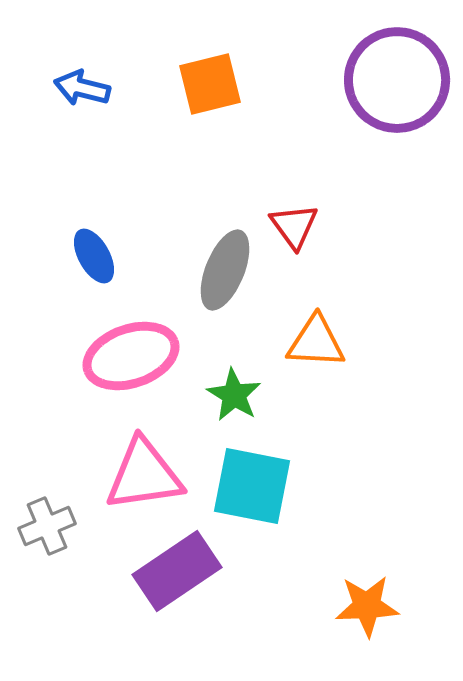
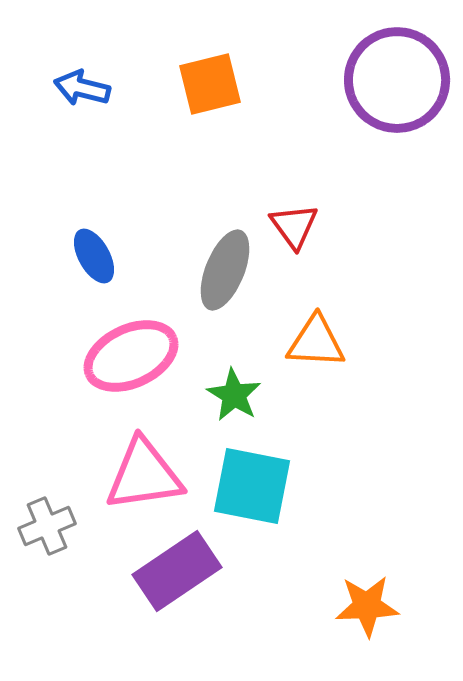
pink ellipse: rotated 6 degrees counterclockwise
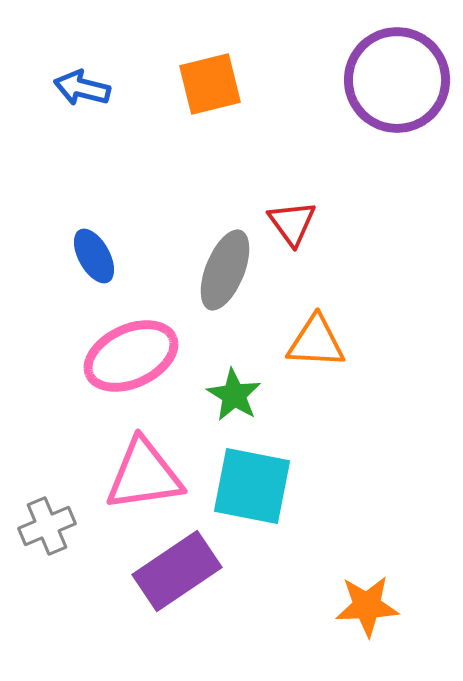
red triangle: moved 2 px left, 3 px up
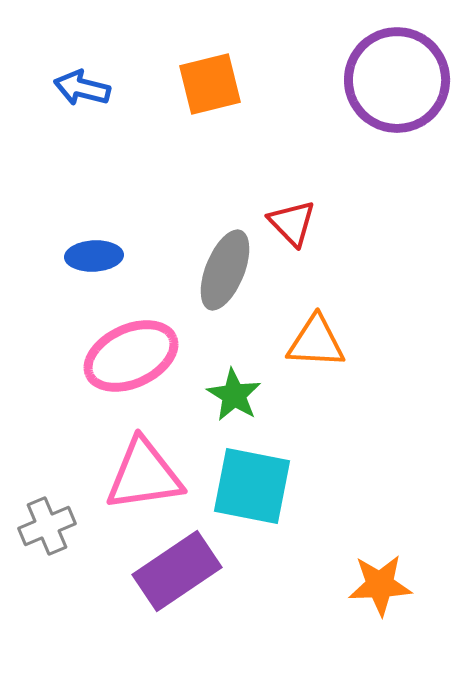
red triangle: rotated 8 degrees counterclockwise
blue ellipse: rotated 64 degrees counterclockwise
orange star: moved 13 px right, 21 px up
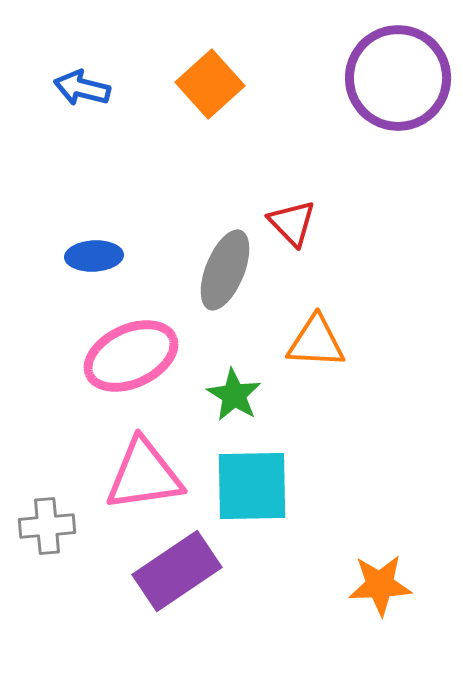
purple circle: moved 1 px right, 2 px up
orange square: rotated 28 degrees counterclockwise
cyan square: rotated 12 degrees counterclockwise
gray cross: rotated 18 degrees clockwise
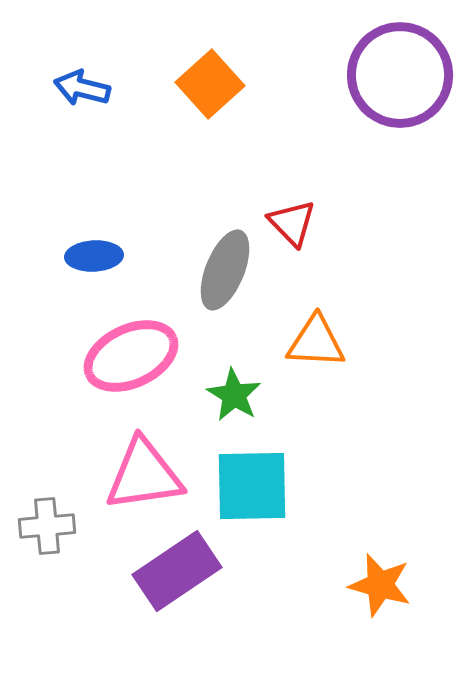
purple circle: moved 2 px right, 3 px up
orange star: rotated 18 degrees clockwise
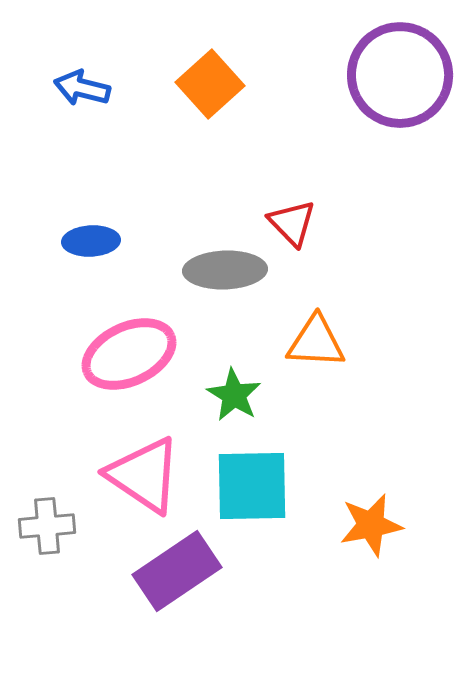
blue ellipse: moved 3 px left, 15 px up
gray ellipse: rotated 66 degrees clockwise
pink ellipse: moved 2 px left, 2 px up
pink triangle: rotated 42 degrees clockwise
orange star: moved 9 px left, 60 px up; rotated 26 degrees counterclockwise
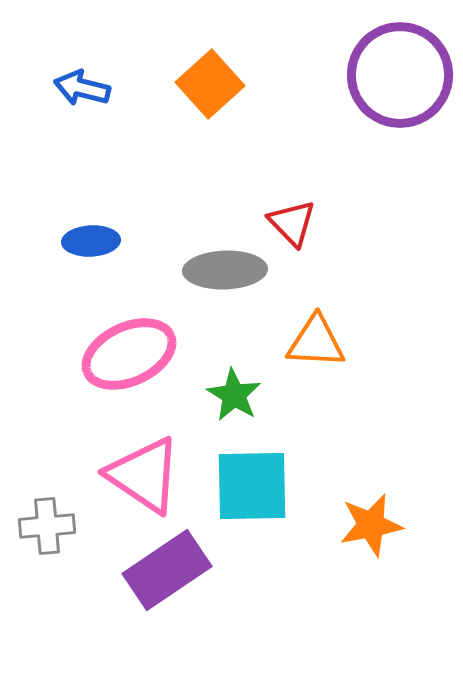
purple rectangle: moved 10 px left, 1 px up
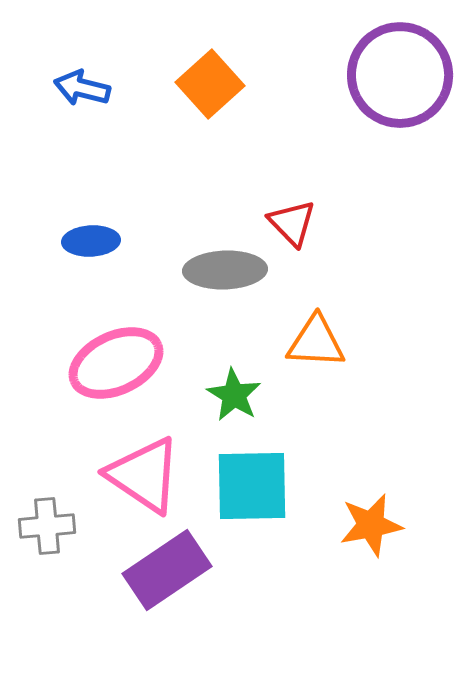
pink ellipse: moved 13 px left, 9 px down
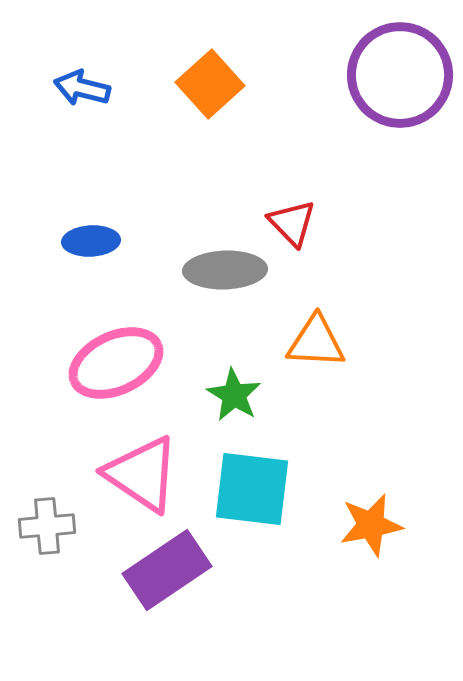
pink triangle: moved 2 px left, 1 px up
cyan square: moved 3 px down; rotated 8 degrees clockwise
